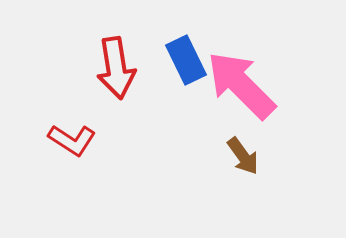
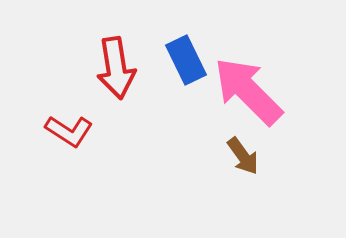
pink arrow: moved 7 px right, 6 px down
red L-shape: moved 3 px left, 9 px up
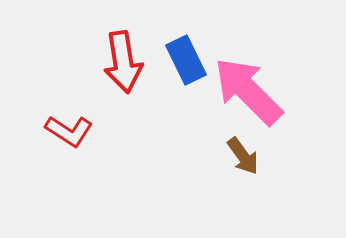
red arrow: moved 7 px right, 6 px up
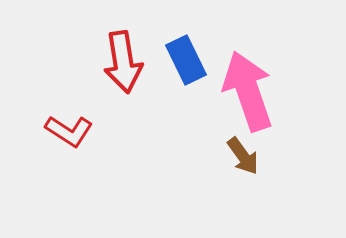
pink arrow: rotated 26 degrees clockwise
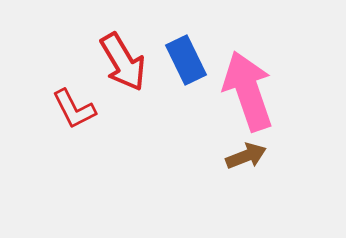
red arrow: rotated 22 degrees counterclockwise
red L-shape: moved 5 px right, 22 px up; rotated 30 degrees clockwise
brown arrow: moved 3 px right; rotated 75 degrees counterclockwise
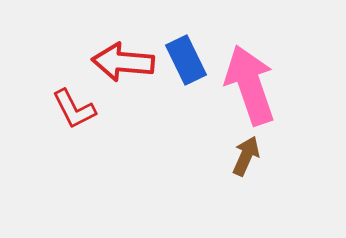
red arrow: rotated 126 degrees clockwise
pink arrow: moved 2 px right, 6 px up
brown arrow: rotated 45 degrees counterclockwise
